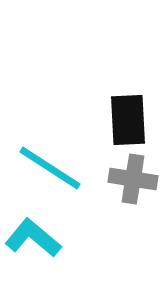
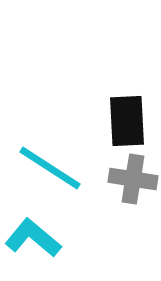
black rectangle: moved 1 px left, 1 px down
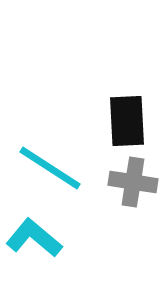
gray cross: moved 3 px down
cyan L-shape: moved 1 px right
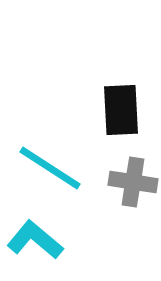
black rectangle: moved 6 px left, 11 px up
cyan L-shape: moved 1 px right, 2 px down
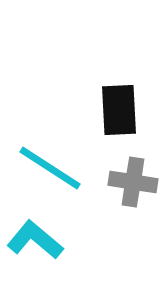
black rectangle: moved 2 px left
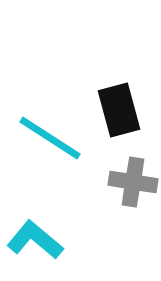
black rectangle: rotated 12 degrees counterclockwise
cyan line: moved 30 px up
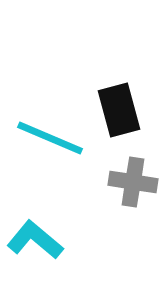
cyan line: rotated 10 degrees counterclockwise
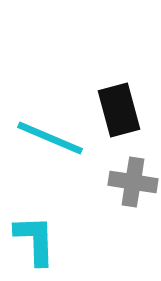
cyan L-shape: rotated 48 degrees clockwise
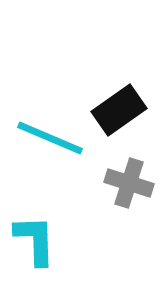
black rectangle: rotated 70 degrees clockwise
gray cross: moved 4 px left, 1 px down; rotated 9 degrees clockwise
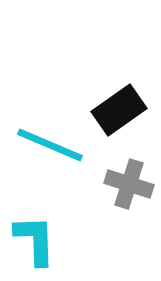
cyan line: moved 7 px down
gray cross: moved 1 px down
